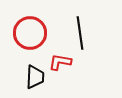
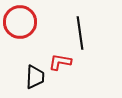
red circle: moved 10 px left, 11 px up
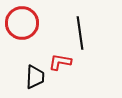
red circle: moved 2 px right, 1 px down
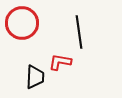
black line: moved 1 px left, 1 px up
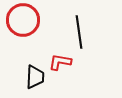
red circle: moved 1 px right, 3 px up
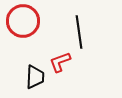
red circle: moved 1 px down
red L-shape: rotated 30 degrees counterclockwise
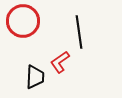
red L-shape: rotated 15 degrees counterclockwise
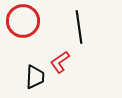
black line: moved 5 px up
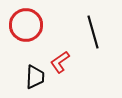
red circle: moved 3 px right, 4 px down
black line: moved 14 px right, 5 px down; rotated 8 degrees counterclockwise
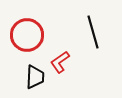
red circle: moved 1 px right, 10 px down
